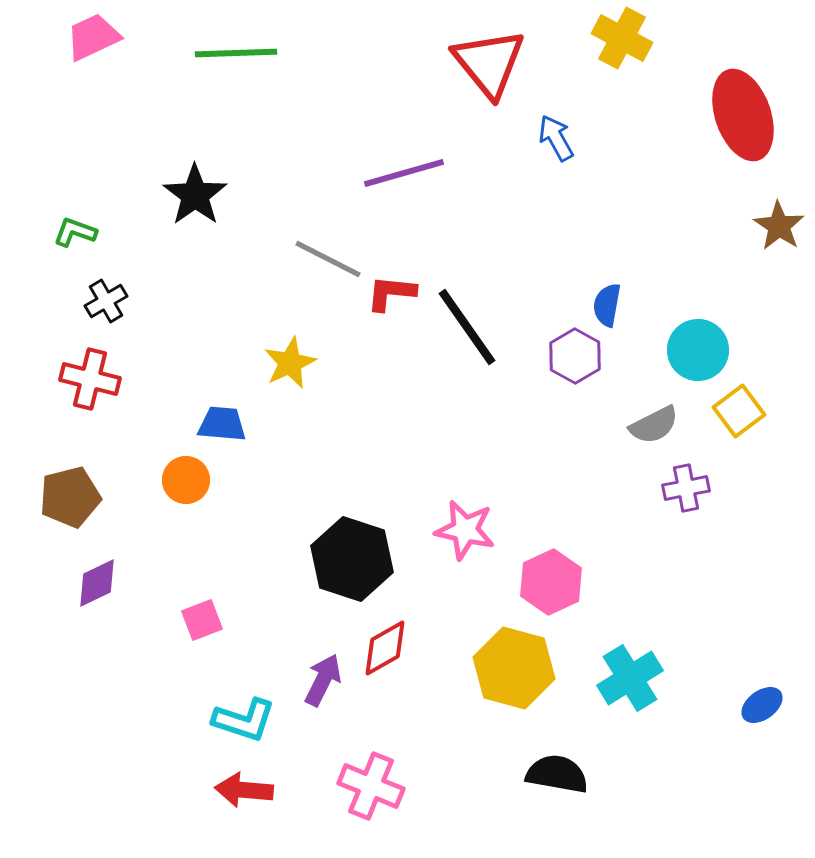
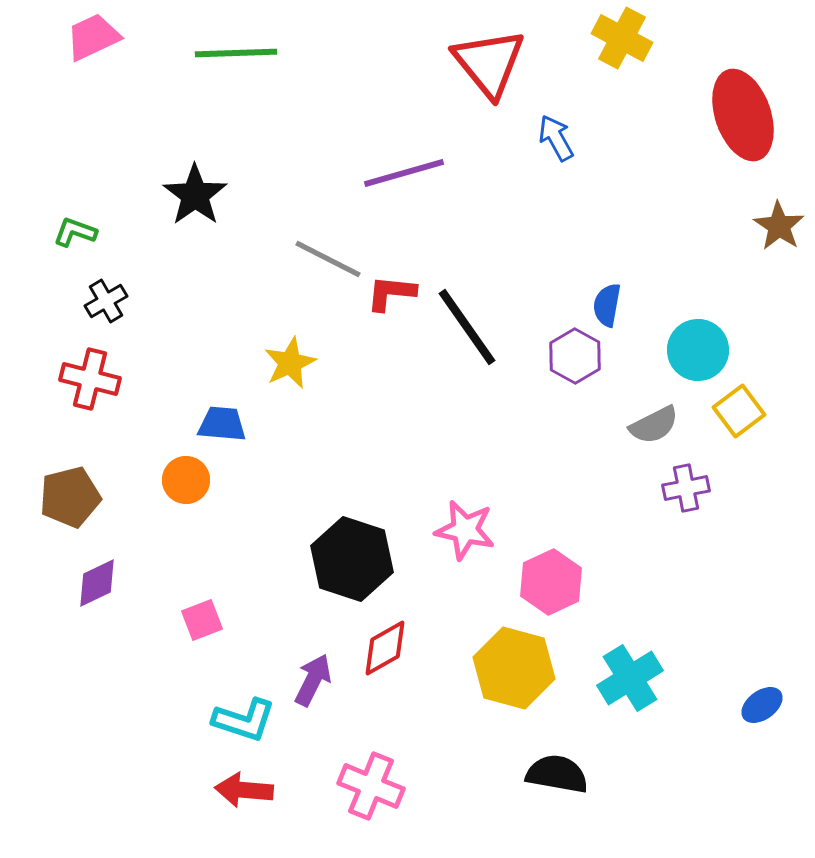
purple arrow: moved 10 px left
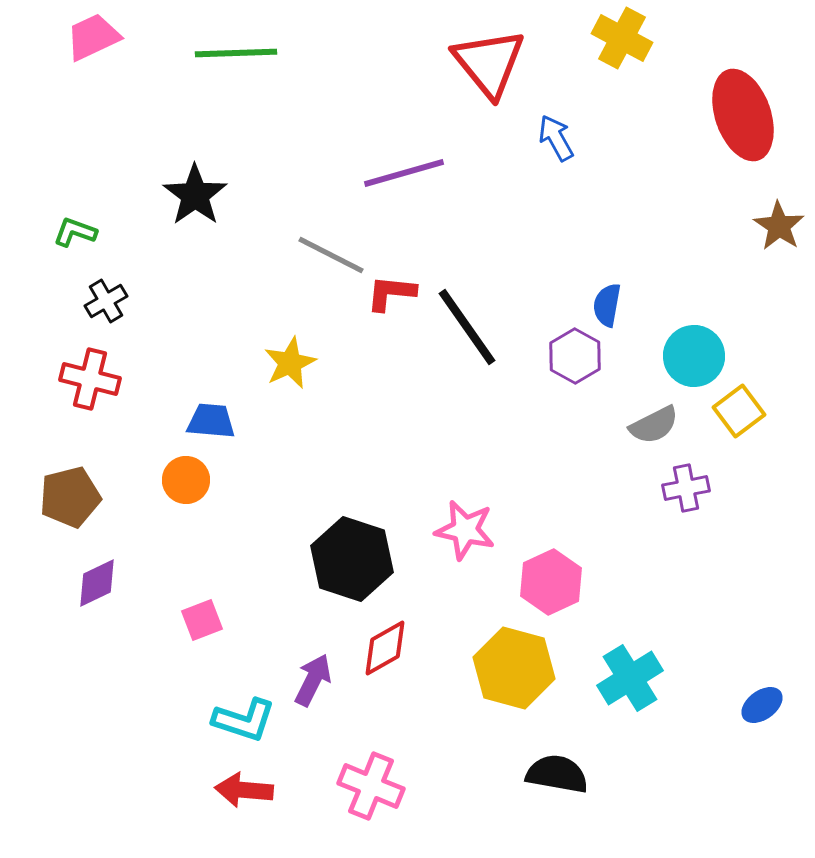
gray line: moved 3 px right, 4 px up
cyan circle: moved 4 px left, 6 px down
blue trapezoid: moved 11 px left, 3 px up
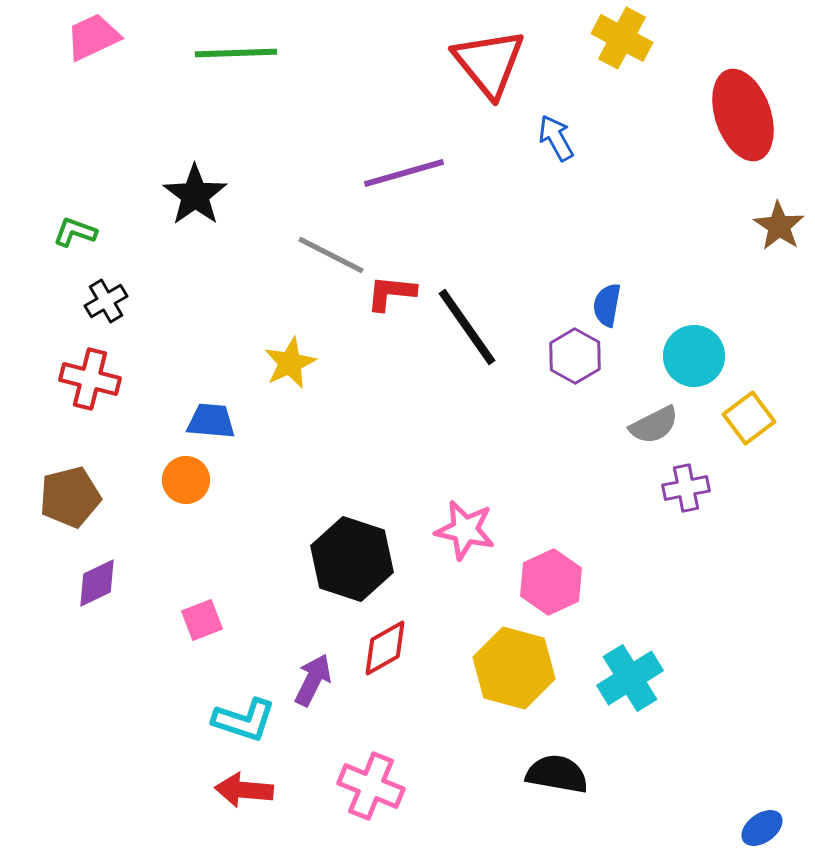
yellow square: moved 10 px right, 7 px down
blue ellipse: moved 123 px down
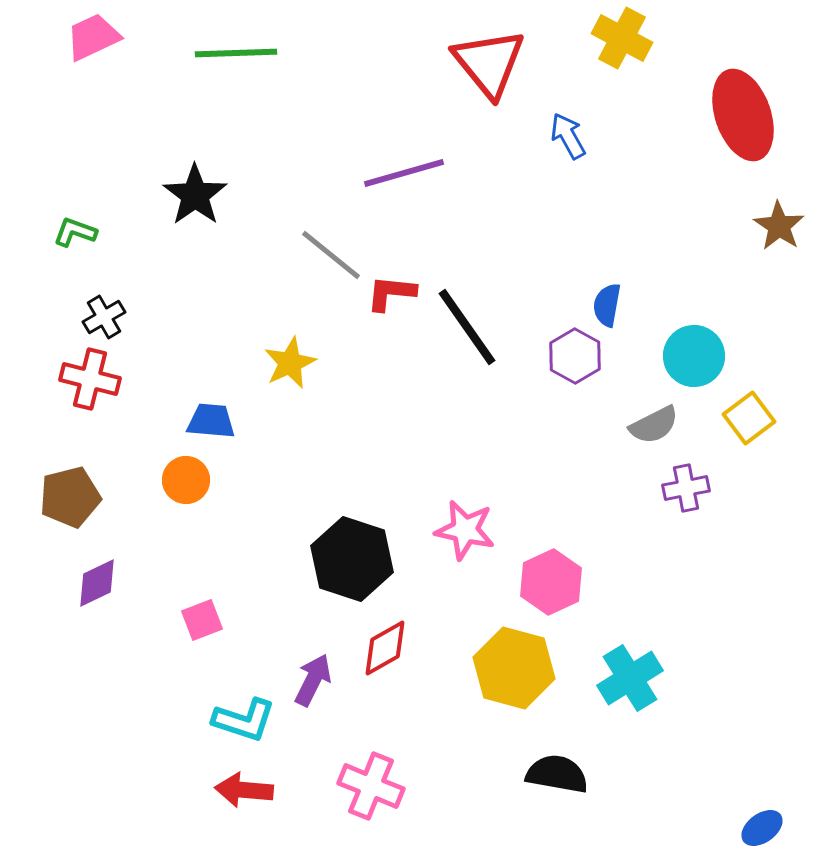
blue arrow: moved 12 px right, 2 px up
gray line: rotated 12 degrees clockwise
black cross: moved 2 px left, 16 px down
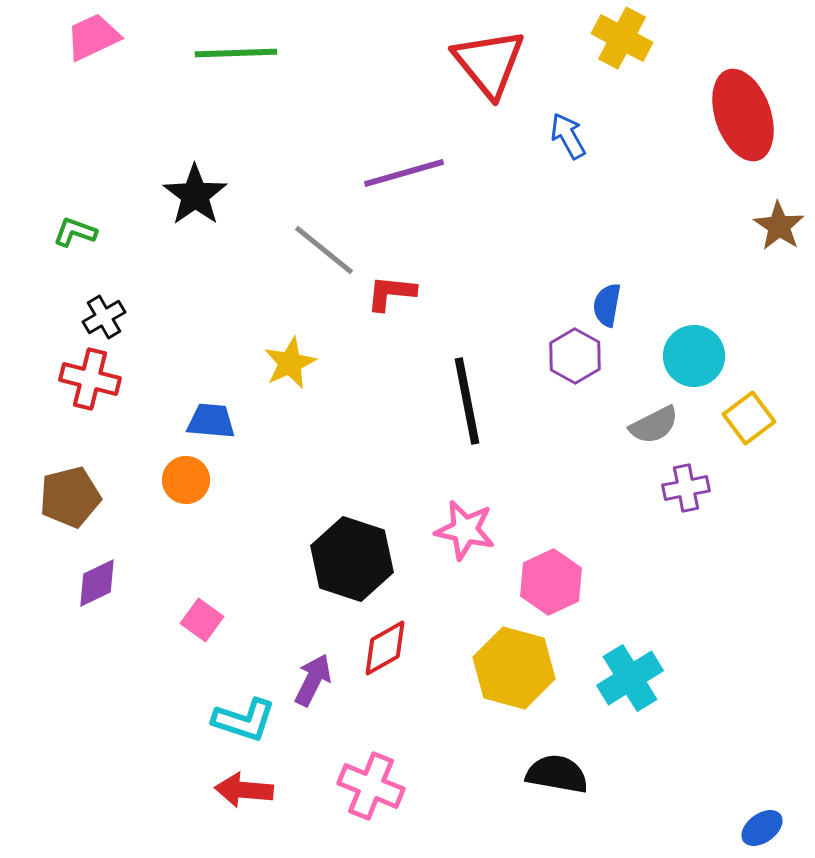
gray line: moved 7 px left, 5 px up
black line: moved 74 px down; rotated 24 degrees clockwise
pink square: rotated 33 degrees counterclockwise
